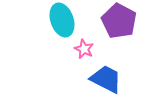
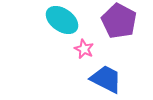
cyan ellipse: rotated 36 degrees counterclockwise
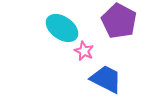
cyan ellipse: moved 8 px down
pink star: moved 2 px down
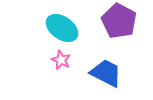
pink star: moved 23 px left, 9 px down
blue trapezoid: moved 6 px up
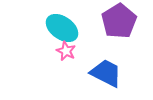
purple pentagon: rotated 12 degrees clockwise
pink star: moved 5 px right, 9 px up
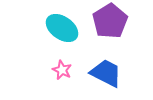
purple pentagon: moved 9 px left
pink star: moved 4 px left, 19 px down
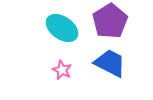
blue trapezoid: moved 4 px right, 10 px up
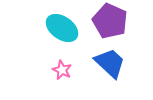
purple pentagon: rotated 16 degrees counterclockwise
blue trapezoid: rotated 16 degrees clockwise
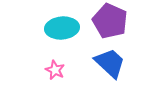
cyan ellipse: rotated 40 degrees counterclockwise
pink star: moved 7 px left
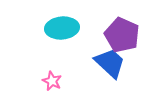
purple pentagon: moved 12 px right, 14 px down
pink star: moved 3 px left, 11 px down
